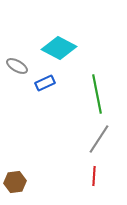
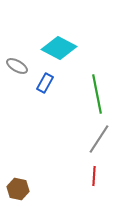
blue rectangle: rotated 36 degrees counterclockwise
brown hexagon: moved 3 px right, 7 px down; rotated 20 degrees clockwise
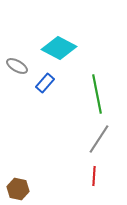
blue rectangle: rotated 12 degrees clockwise
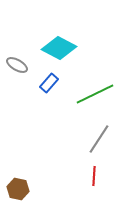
gray ellipse: moved 1 px up
blue rectangle: moved 4 px right
green line: moved 2 px left; rotated 75 degrees clockwise
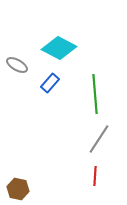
blue rectangle: moved 1 px right
green line: rotated 69 degrees counterclockwise
red line: moved 1 px right
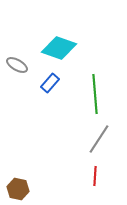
cyan diamond: rotated 8 degrees counterclockwise
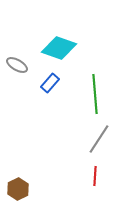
brown hexagon: rotated 20 degrees clockwise
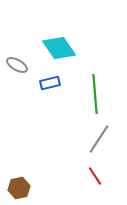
cyan diamond: rotated 36 degrees clockwise
blue rectangle: rotated 36 degrees clockwise
red line: rotated 36 degrees counterclockwise
brown hexagon: moved 1 px right, 1 px up; rotated 15 degrees clockwise
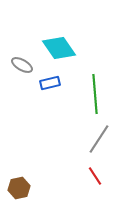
gray ellipse: moved 5 px right
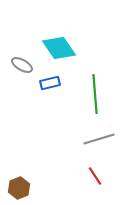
gray line: rotated 40 degrees clockwise
brown hexagon: rotated 10 degrees counterclockwise
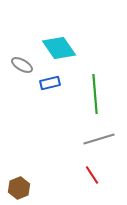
red line: moved 3 px left, 1 px up
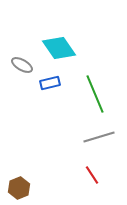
green line: rotated 18 degrees counterclockwise
gray line: moved 2 px up
